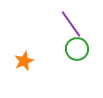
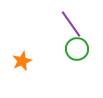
orange star: moved 2 px left
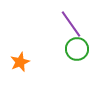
orange star: moved 2 px left, 1 px down
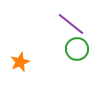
purple line: rotated 16 degrees counterclockwise
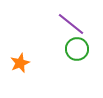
orange star: moved 1 px down
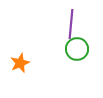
purple line: rotated 56 degrees clockwise
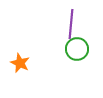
orange star: rotated 24 degrees counterclockwise
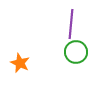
green circle: moved 1 px left, 3 px down
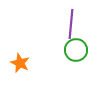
green circle: moved 2 px up
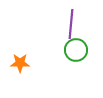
orange star: rotated 24 degrees counterclockwise
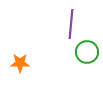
green circle: moved 11 px right, 2 px down
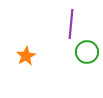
orange star: moved 6 px right, 7 px up; rotated 30 degrees counterclockwise
